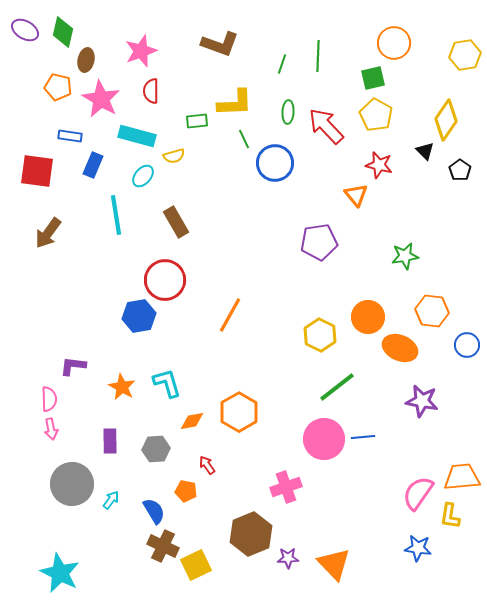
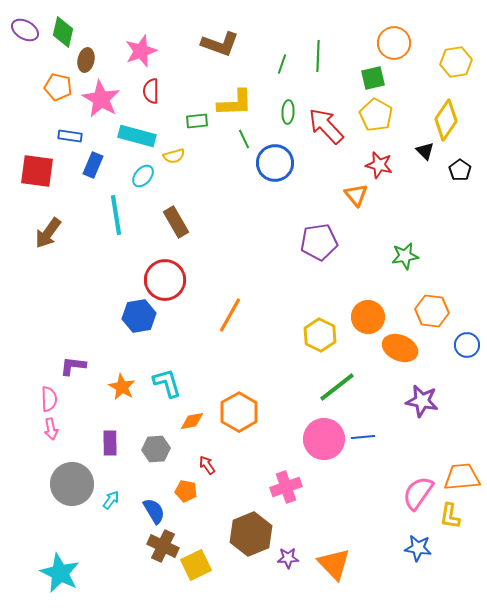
yellow hexagon at (465, 55): moved 9 px left, 7 px down
purple rectangle at (110, 441): moved 2 px down
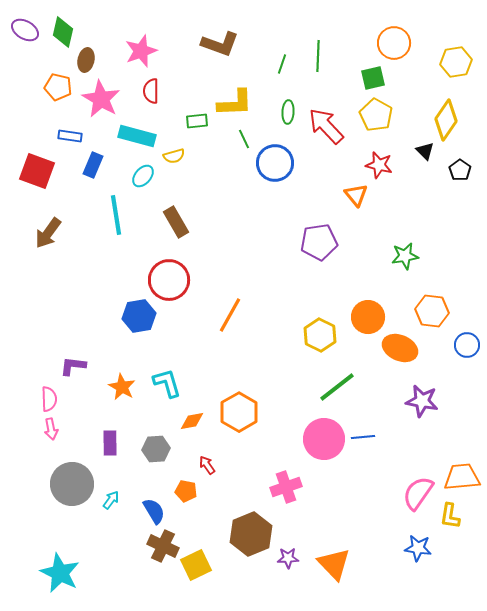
red square at (37, 171): rotated 12 degrees clockwise
red circle at (165, 280): moved 4 px right
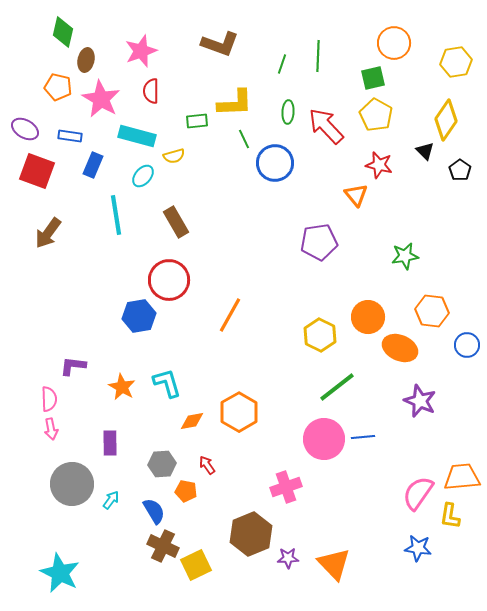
purple ellipse at (25, 30): moved 99 px down
purple star at (422, 401): moved 2 px left; rotated 12 degrees clockwise
gray hexagon at (156, 449): moved 6 px right, 15 px down
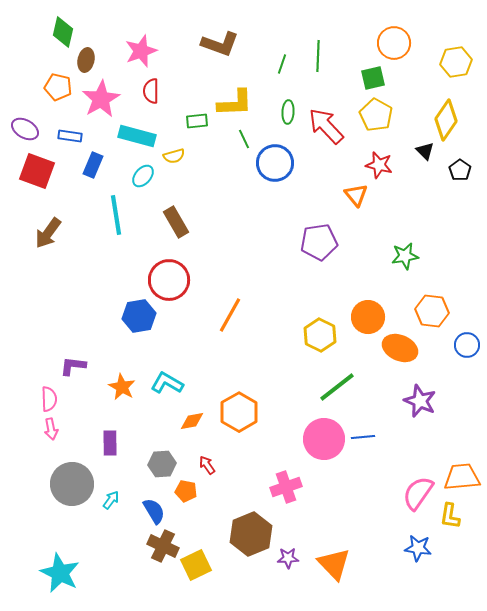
pink star at (101, 99): rotated 12 degrees clockwise
cyan L-shape at (167, 383): rotated 44 degrees counterclockwise
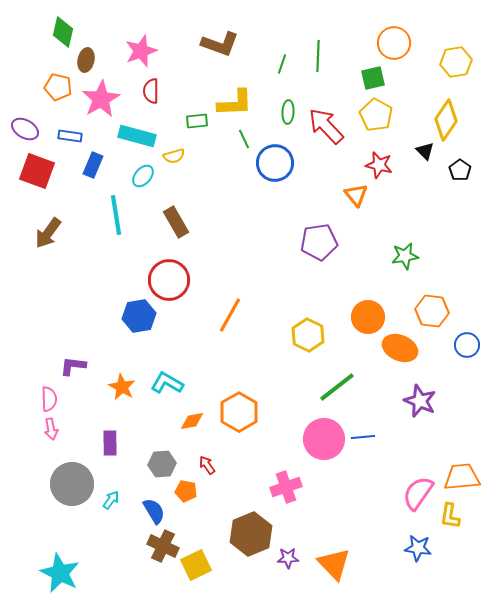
yellow hexagon at (320, 335): moved 12 px left
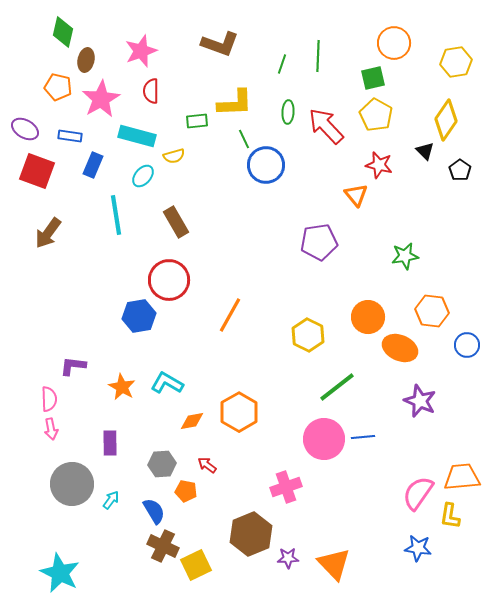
blue circle at (275, 163): moved 9 px left, 2 px down
red arrow at (207, 465): rotated 18 degrees counterclockwise
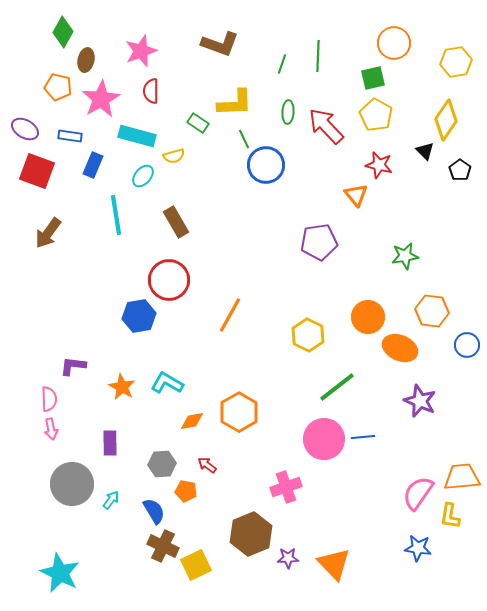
green diamond at (63, 32): rotated 16 degrees clockwise
green rectangle at (197, 121): moved 1 px right, 2 px down; rotated 40 degrees clockwise
